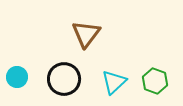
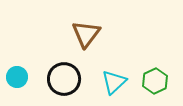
green hexagon: rotated 15 degrees clockwise
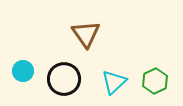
brown triangle: rotated 12 degrees counterclockwise
cyan circle: moved 6 px right, 6 px up
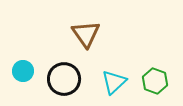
green hexagon: rotated 15 degrees counterclockwise
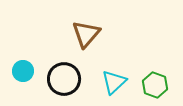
brown triangle: rotated 16 degrees clockwise
green hexagon: moved 4 px down
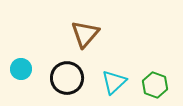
brown triangle: moved 1 px left
cyan circle: moved 2 px left, 2 px up
black circle: moved 3 px right, 1 px up
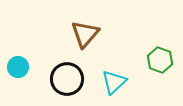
cyan circle: moved 3 px left, 2 px up
black circle: moved 1 px down
green hexagon: moved 5 px right, 25 px up
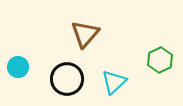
green hexagon: rotated 15 degrees clockwise
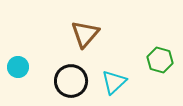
green hexagon: rotated 20 degrees counterclockwise
black circle: moved 4 px right, 2 px down
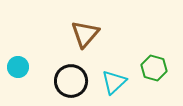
green hexagon: moved 6 px left, 8 px down
